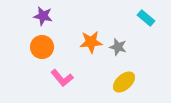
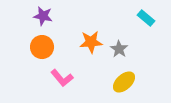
gray star: moved 1 px right, 2 px down; rotated 18 degrees clockwise
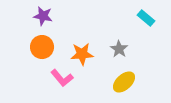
orange star: moved 9 px left, 12 px down
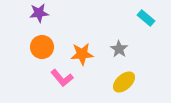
purple star: moved 4 px left, 3 px up; rotated 18 degrees counterclockwise
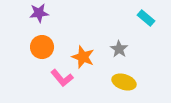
orange star: moved 1 px right, 3 px down; rotated 25 degrees clockwise
yellow ellipse: rotated 60 degrees clockwise
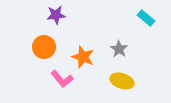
purple star: moved 17 px right, 2 px down
orange circle: moved 2 px right
pink L-shape: moved 1 px down
yellow ellipse: moved 2 px left, 1 px up
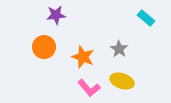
pink L-shape: moved 27 px right, 9 px down
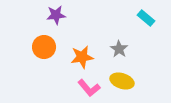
orange star: moved 1 px left; rotated 30 degrees counterclockwise
